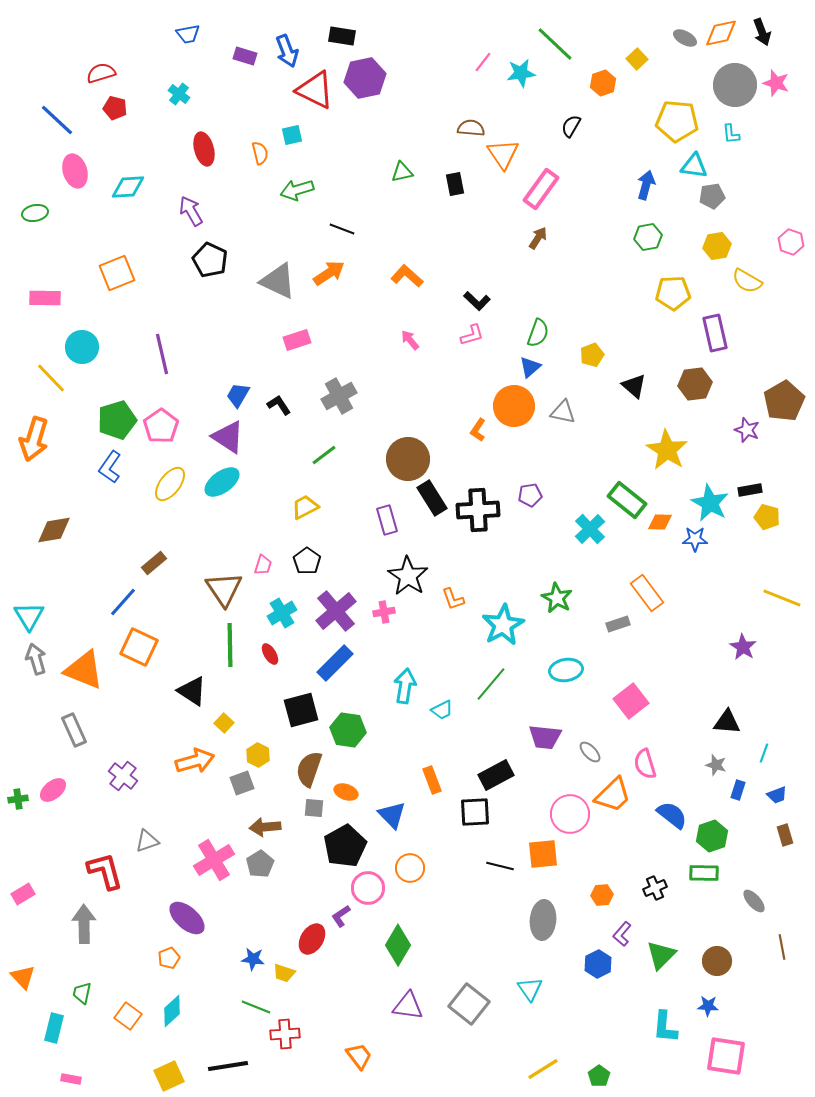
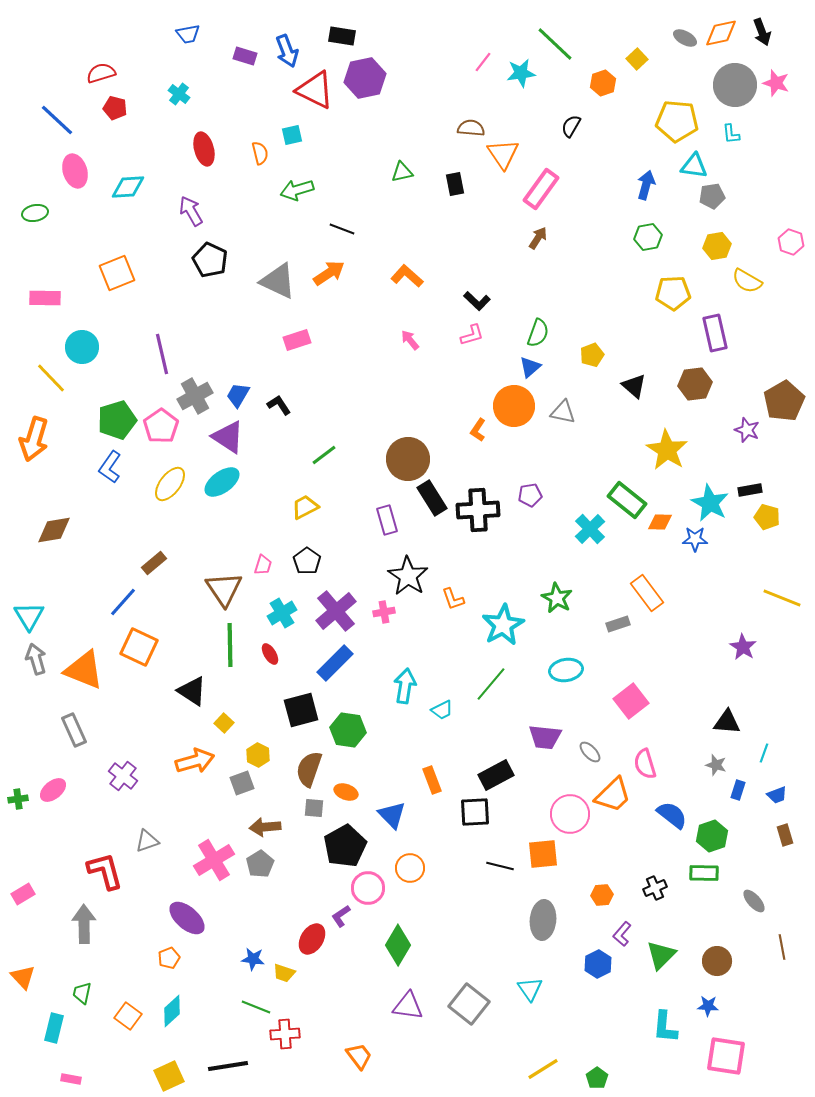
gray cross at (339, 396): moved 144 px left
green pentagon at (599, 1076): moved 2 px left, 2 px down
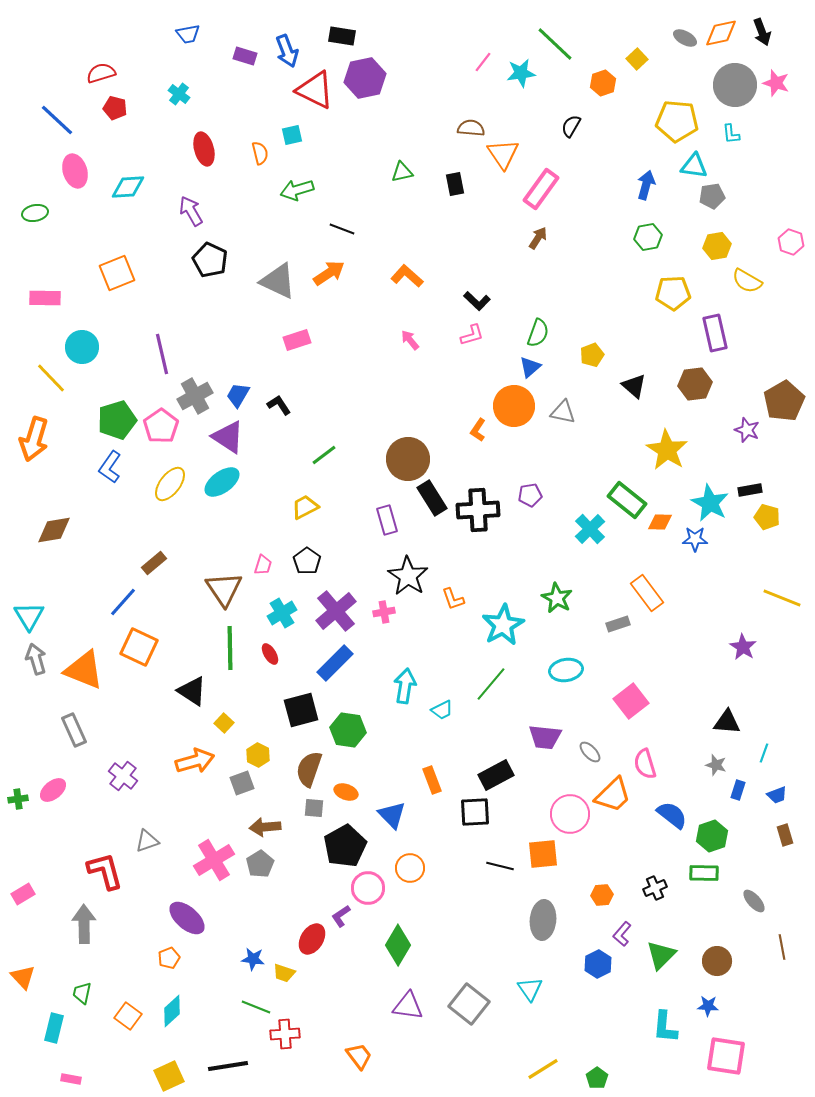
green line at (230, 645): moved 3 px down
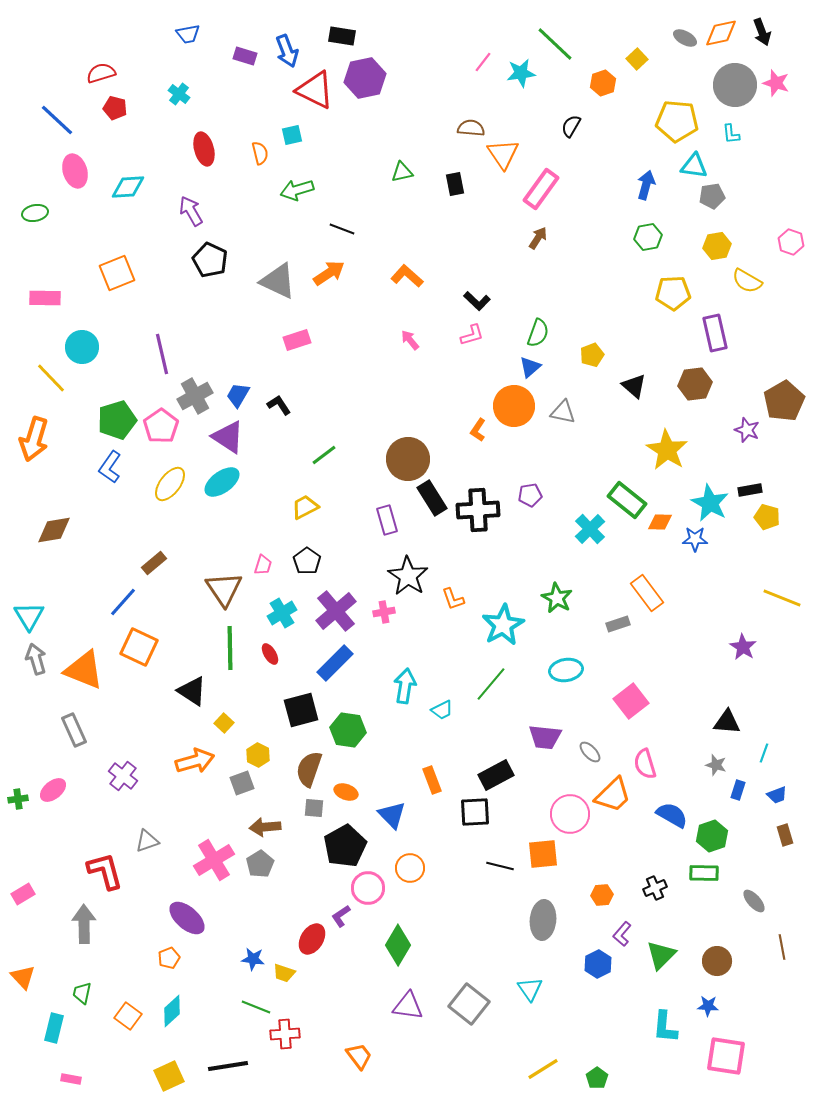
blue semicircle at (672, 815): rotated 8 degrees counterclockwise
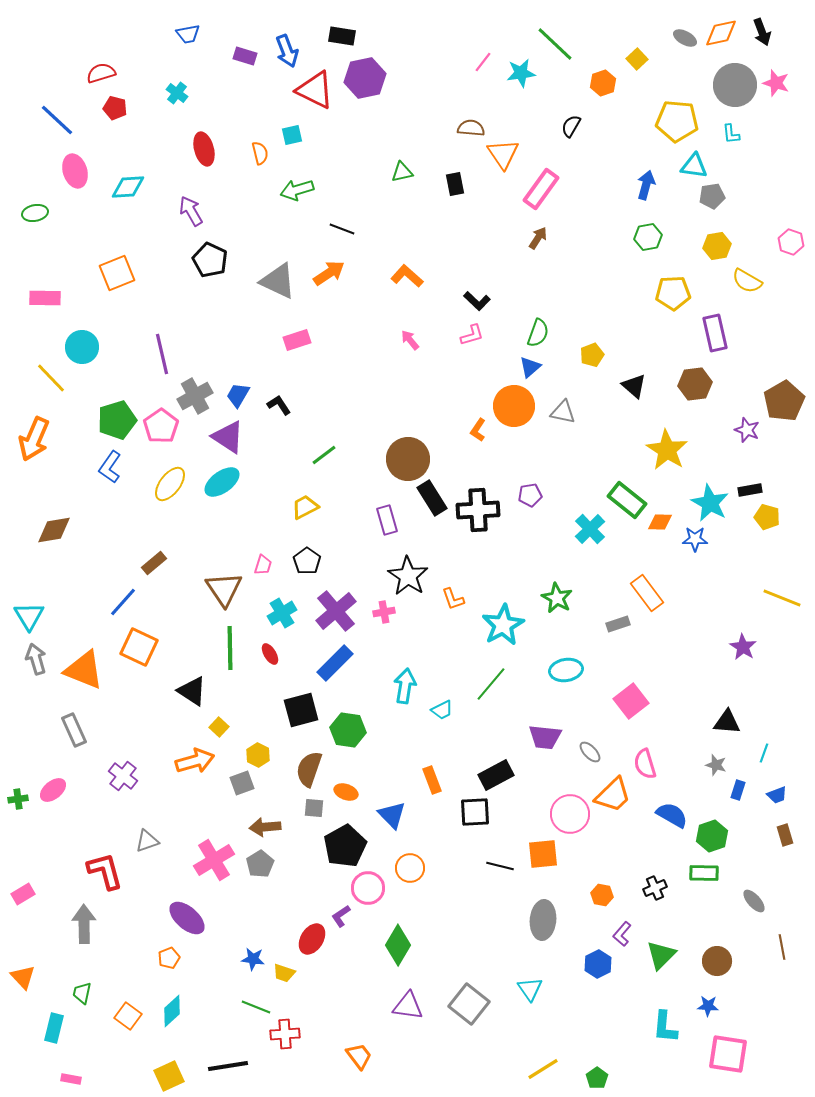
cyan cross at (179, 94): moved 2 px left, 1 px up
orange arrow at (34, 439): rotated 6 degrees clockwise
yellow square at (224, 723): moved 5 px left, 4 px down
orange hexagon at (602, 895): rotated 15 degrees clockwise
pink square at (726, 1056): moved 2 px right, 2 px up
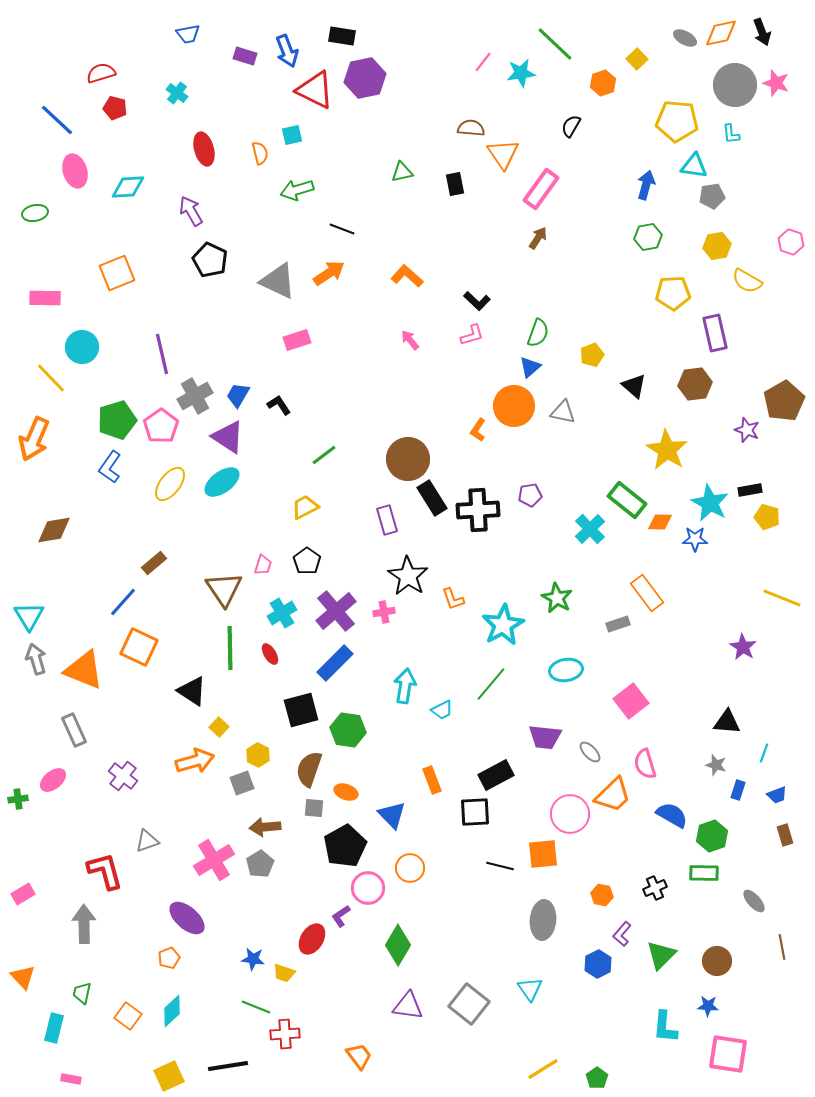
pink ellipse at (53, 790): moved 10 px up
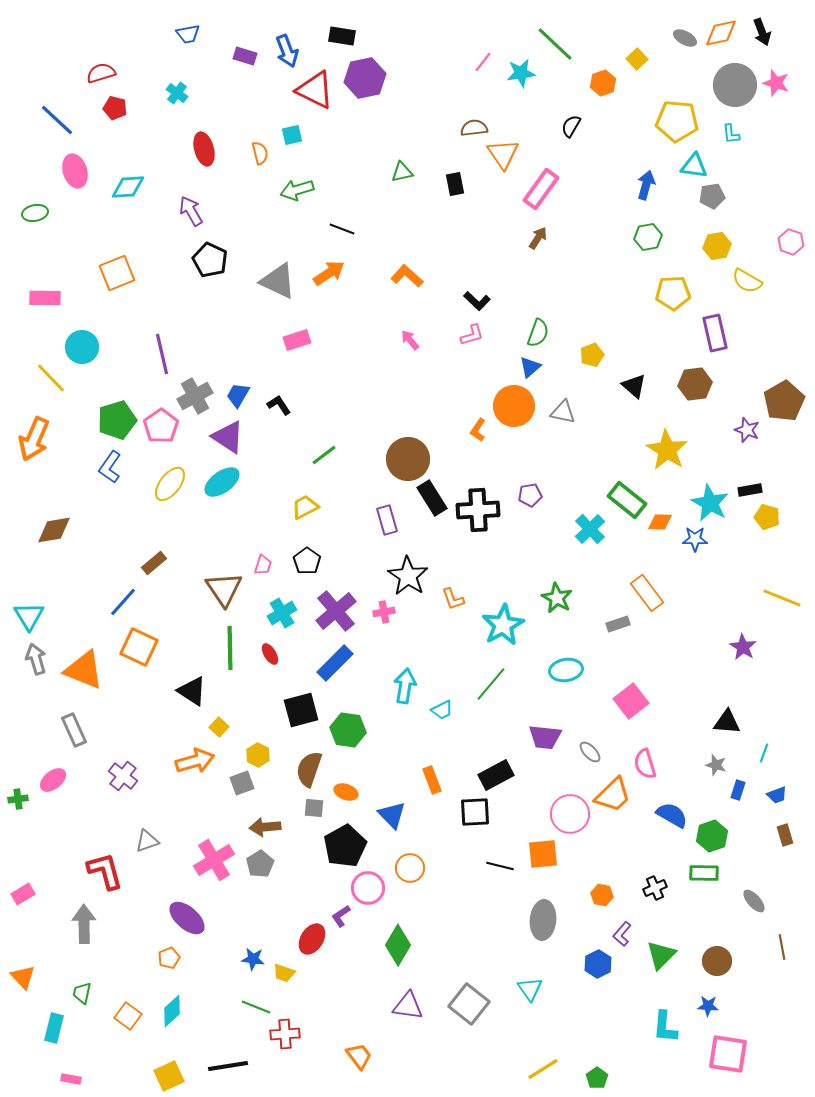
brown semicircle at (471, 128): moved 3 px right; rotated 12 degrees counterclockwise
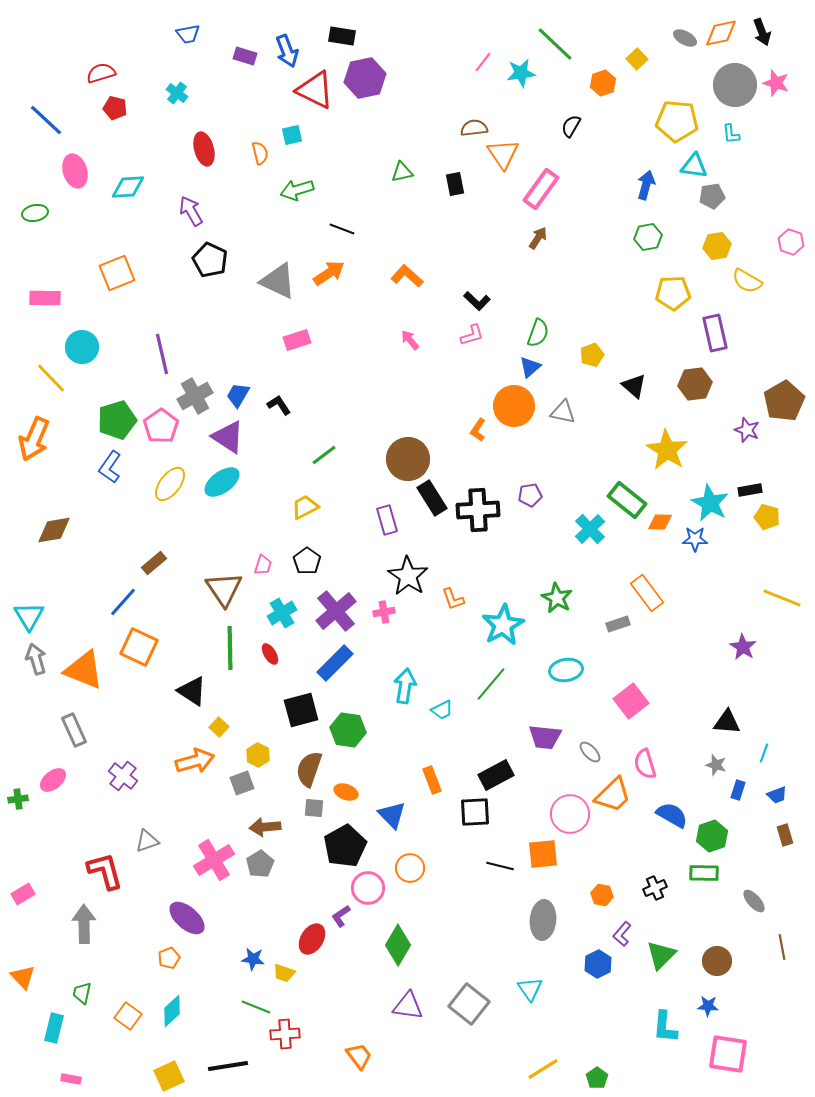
blue line at (57, 120): moved 11 px left
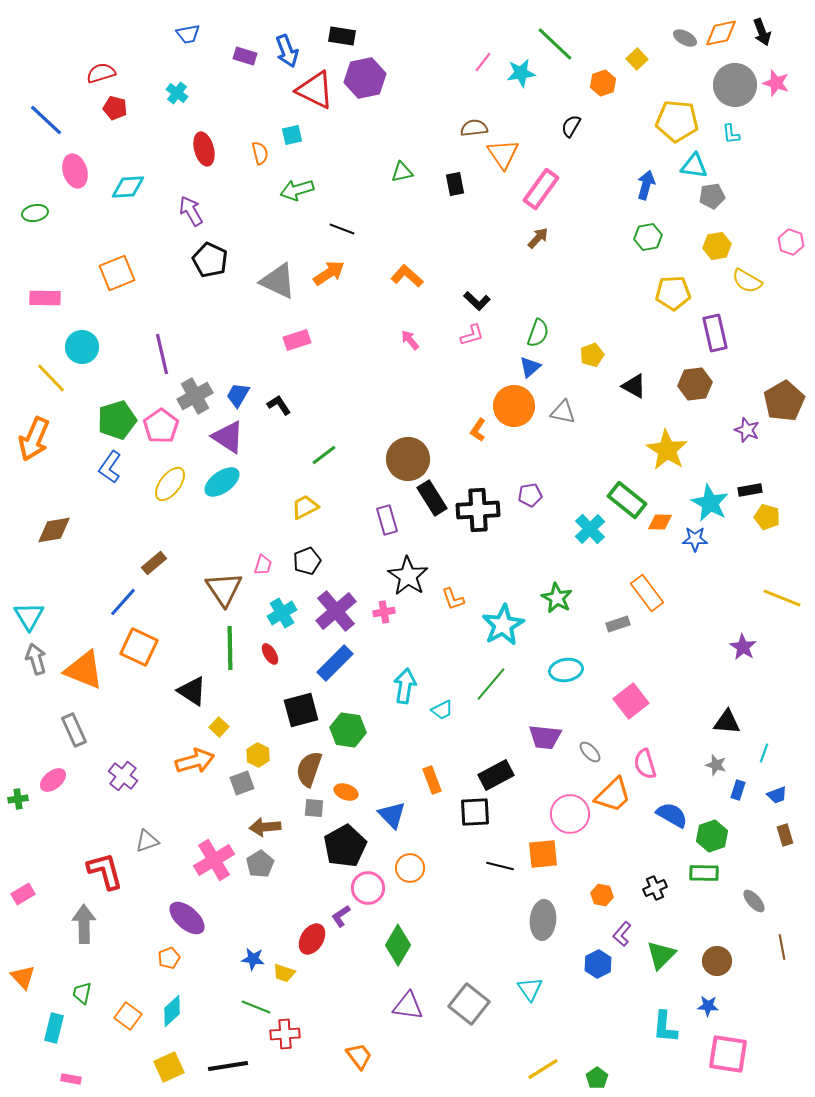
brown arrow at (538, 238): rotated 10 degrees clockwise
black triangle at (634, 386): rotated 12 degrees counterclockwise
black pentagon at (307, 561): rotated 16 degrees clockwise
yellow square at (169, 1076): moved 9 px up
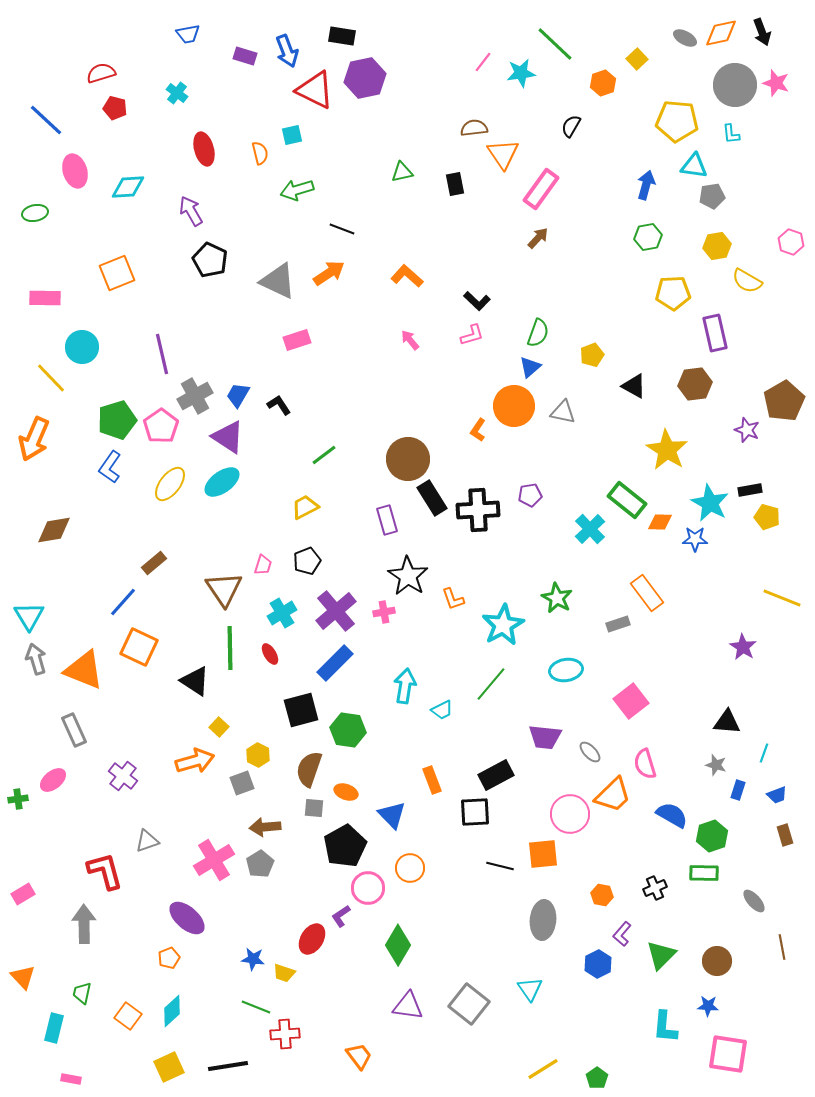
black triangle at (192, 691): moved 3 px right, 10 px up
